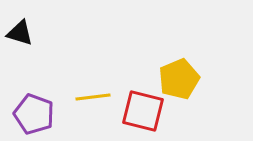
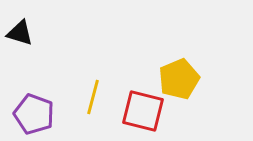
yellow line: rotated 68 degrees counterclockwise
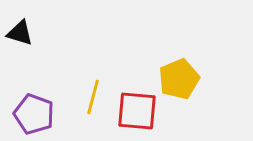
red square: moved 6 px left; rotated 9 degrees counterclockwise
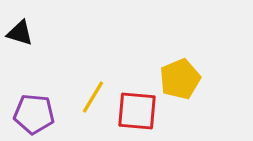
yellow pentagon: moved 1 px right
yellow line: rotated 16 degrees clockwise
purple pentagon: rotated 15 degrees counterclockwise
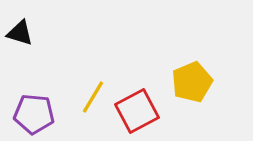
yellow pentagon: moved 12 px right, 3 px down
red square: rotated 33 degrees counterclockwise
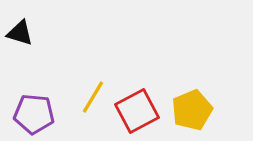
yellow pentagon: moved 28 px down
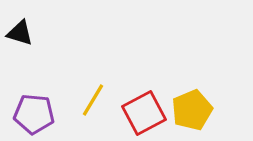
yellow line: moved 3 px down
red square: moved 7 px right, 2 px down
